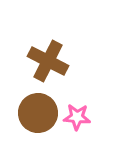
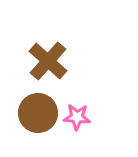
brown cross: rotated 15 degrees clockwise
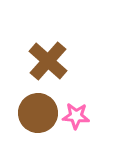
pink star: moved 1 px left, 1 px up
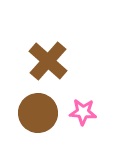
pink star: moved 7 px right, 4 px up
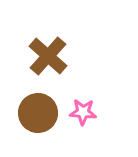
brown cross: moved 5 px up
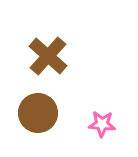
pink star: moved 19 px right, 12 px down
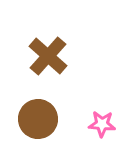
brown circle: moved 6 px down
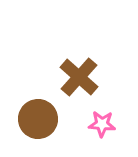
brown cross: moved 31 px right, 21 px down
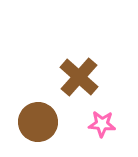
brown circle: moved 3 px down
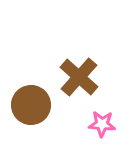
brown circle: moved 7 px left, 17 px up
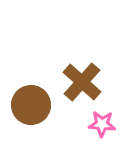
brown cross: moved 3 px right, 5 px down
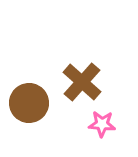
brown circle: moved 2 px left, 2 px up
